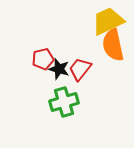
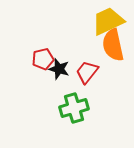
red trapezoid: moved 7 px right, 3 px down
green cross: moved 10 px right, 6 px down
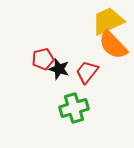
orange semicircle: rotated 32 degrees counterclockwise
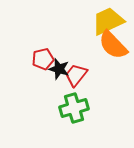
red trapezoid: moved 11 px left, 3 px down
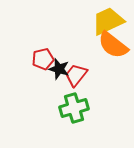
orange semicircle: rotated 8 degrees counterclockwise
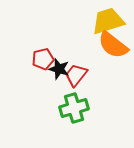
yellow trapezoid: rotated 8 degrees clockwise
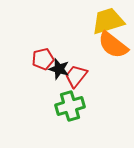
red trapezoid: moved 1 px down
green cross: moved 4 px left, 2 px up
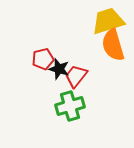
orange semicircle: rotated 36 degrees clockwise
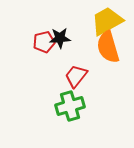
yellow trapezoid: moved 1 px left; rotated 12 degrees counterclockwise
orange semicircle: moved 5 px left, 2 px down
red pentagon: moved 1 px right, 17 px up
black star: moved 1 px right, 31 px up; rotated 20 degrees counterclockwise
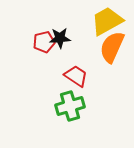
orange semicircle: moved 4 px right; rotated 40 degrees clockwise
red trapezoid: rotated 85 degrees clockwise
